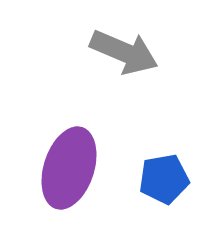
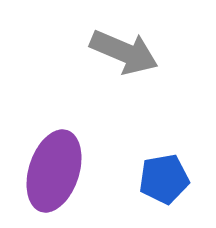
purple ellipse: moved 15 px left, 3 px down
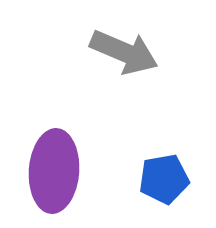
purple ellipse: rotated 14 degrees counterclockwise
